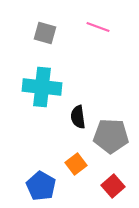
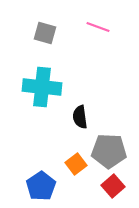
black semicircle: moved 2 px right
gray pentagon: moved 2 px left, 15 px down
blue pentagon: rotated 8 degrees clockwise
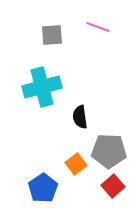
gray square: moved 7 px right, 2 px down; rotated 20 degrees counterclockwise
cyan cross: rotated 21 degrees counterclockwise
blue pentagon: moved 2 px right, 2 px down
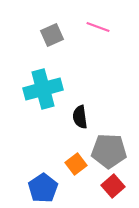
gray square: rotated 20 degrees counterclockwise
cyan cross: moved 1 px right, 2 px down
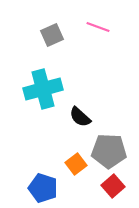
black semicircle: rotated 40 degrees counterclockwise
blue pentagon: rotated 20 degrees counterclockwise
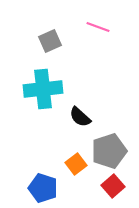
gray square: moved 2 px left, 6 px down
cyan cross: rotated 9 degrees clockwise
gray pentagon: rotated 20 degrees counterclockwise
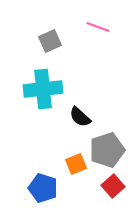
gray pentagon: moved 2 px left, 1 px up
orange square: rotated 15 degrees clockwise
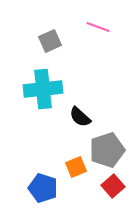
orange square: moved 3 px down
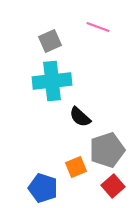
cyan cross: moved 9 px right, 8 px up
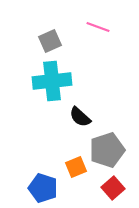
red square: moved 2 px down
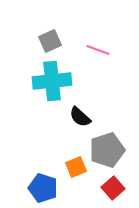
pink line: moved 23 px down
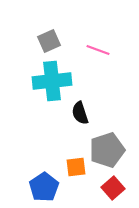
gray square: moved 1 px left
black semicircle: moved 4 px up; rotated 30 degrees clockwise
orange square: rotated 15 degrees clockwise
blue pentagon: moved 1 px right, 1 px up; rotated 20 degrees clockwise
